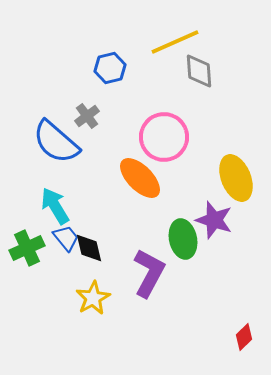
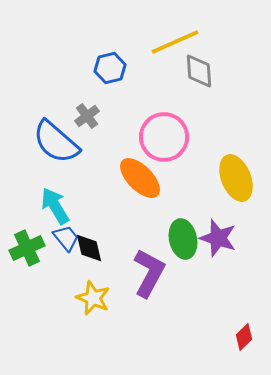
purple star: moved 4 px right, 18 px down
yellow star: rotated 20 degrees counterclockwise
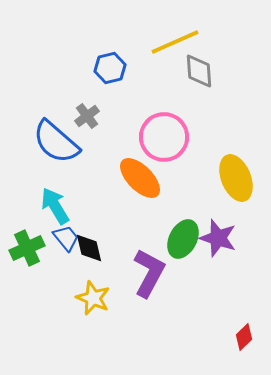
green ellipse: rotated 39 degrees clockwise
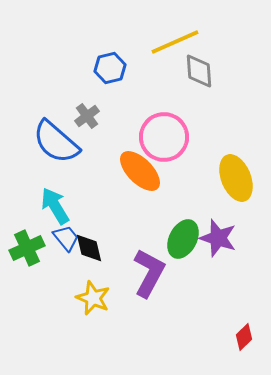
orange ellipse: moved 7 px up
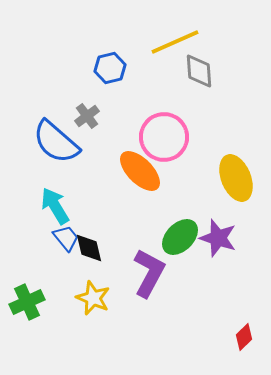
green ellipse: moved 3 px left, 2 px up; rotated 18 degrees clockwise
green cross: moved 54 px down
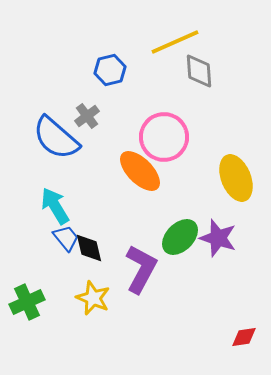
blue hexagon: moved 2 px down
blue semicircle: moved 4 px up
purple L-shape: moved 8 px left, 4 px up
red diamond: rotated 36 degrees clockwise
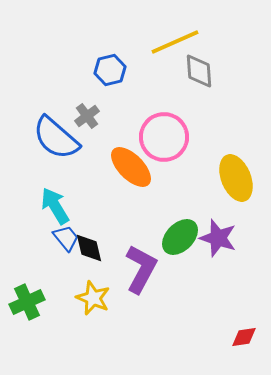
orange ellipse: moved 9 px left, 4 px up
